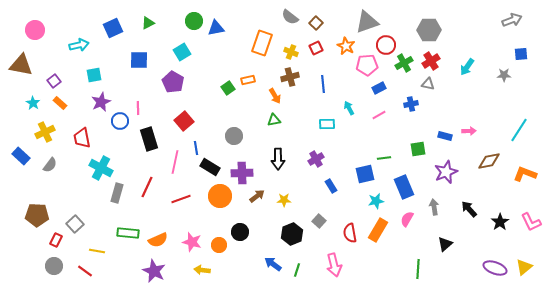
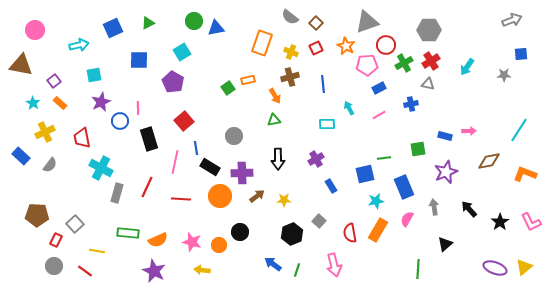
red line at (181, 199): rotated 24 degrees clockwise
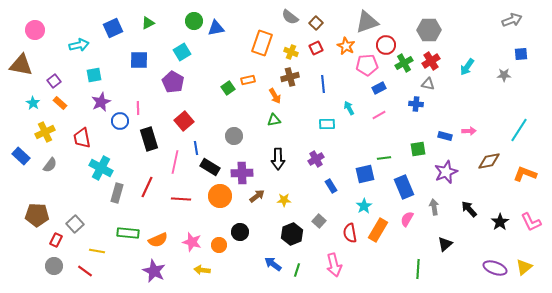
blue cross at (411, 104): moved 5 px right; rotated 16 degrees clockwise
cyan star at (376, 201): moved 12 px left, 5 px down; rotated 21 degrees counterclockwise
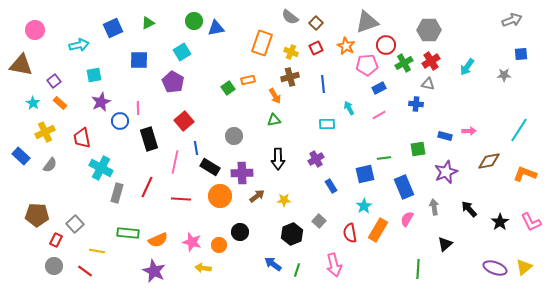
yellow arrow at (202, 270): moved 1 px right, 2 px up
